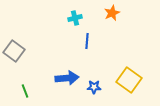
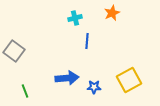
yellow square: rotated 25 degrees clockwise
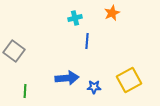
green line: rotated 24 degrees clockwise
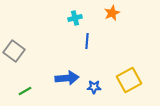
green line: rotated 56 degrees clockwise
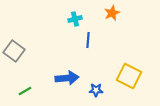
cyan cross: moved 1 px down
blue line: moved 1 px right, 1 px up
yellow square: moved 4 px up; rotated 35 degrees counterclockwise
blue star: moved 2 px right, 3 px down
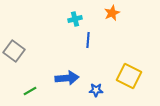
green line: moved 5 px right
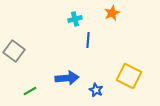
blue star: rotated 24 degrees clockwise
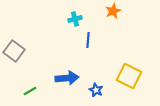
orange star: moved 1 px right, 2 px up
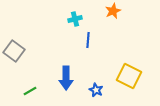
blue arrow: moved 1 px left; rotated 95 degrees clockwise
